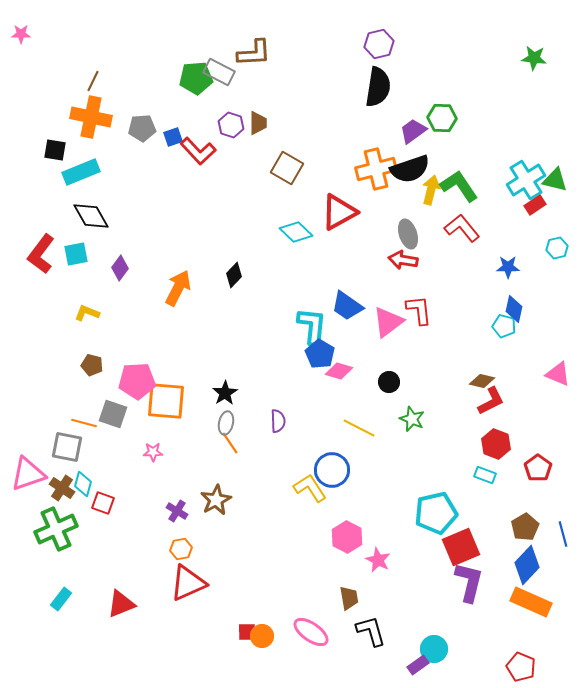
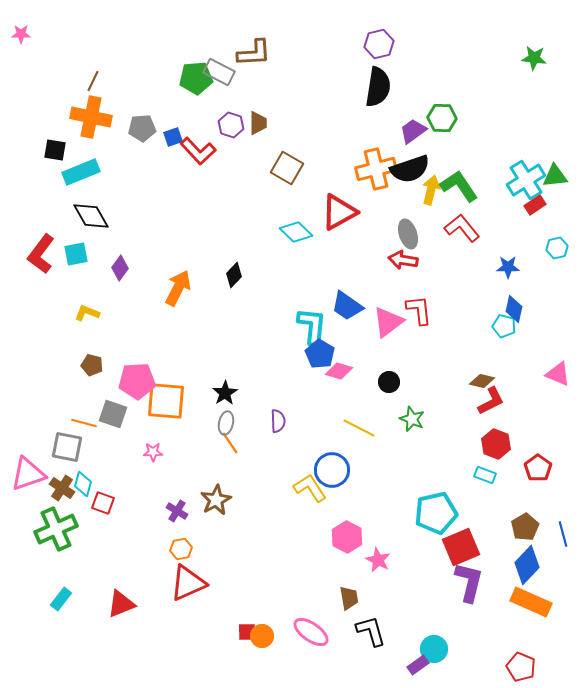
green triangle at (555, 180): moved 4 px up; rotated 20 degrees counterclockwise
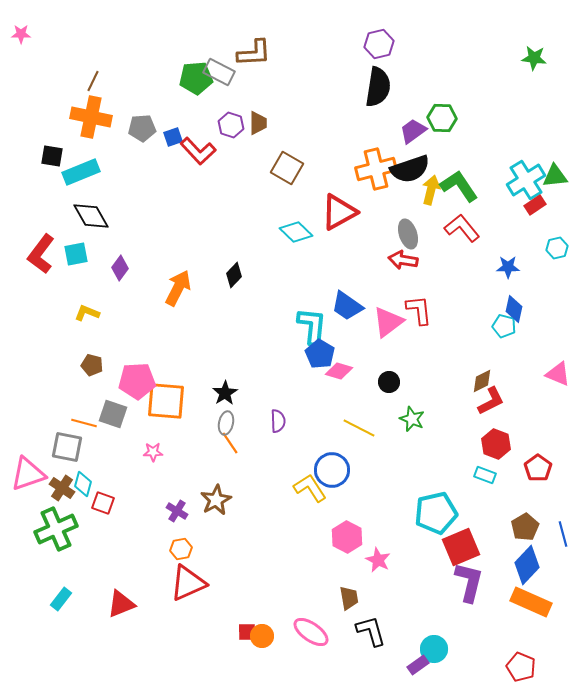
black square at (55, 150): moved 3 px left, 6 px down
brown diamond at (482, 381): rotated 40 degrees counterclockwise
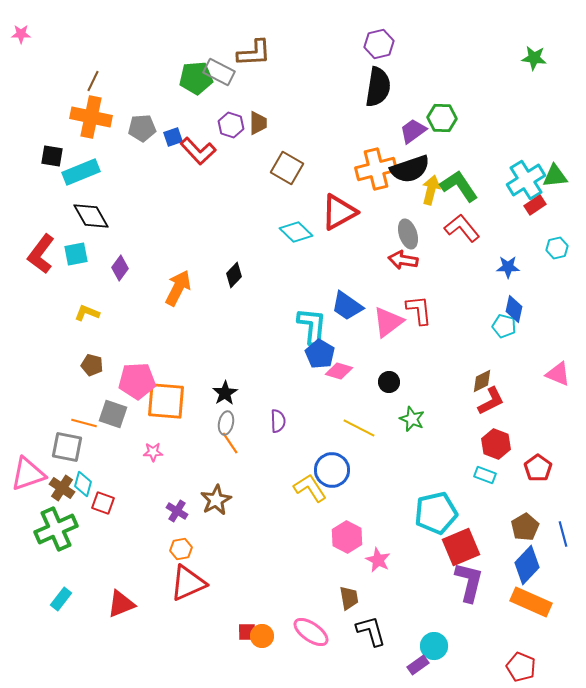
cyan circle at (434, 649): moved 3 px up
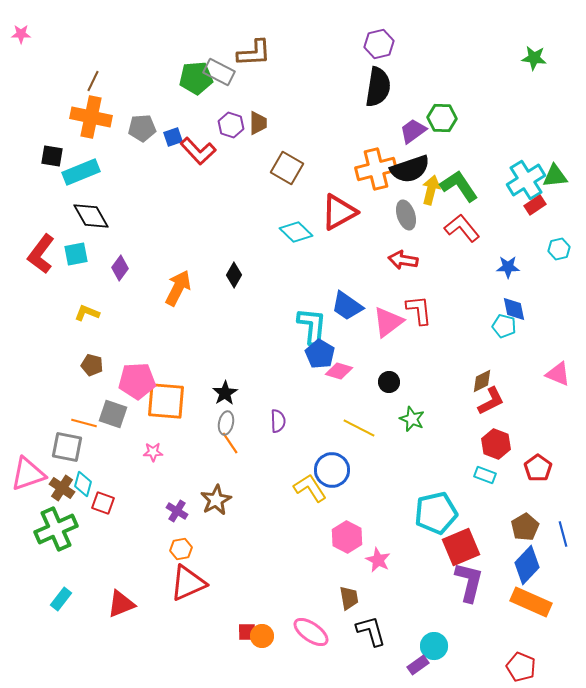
gray ellipse at (408, 234): moved 2 px left, 19 px up
cyan hexagon at (557, 248): moved 2 px right, 1 px down
black diamond at (234, 275): rotated 15 degrees counterclockwise
blue diamond at (514, 309): rotated 24 degrees counterclockwise
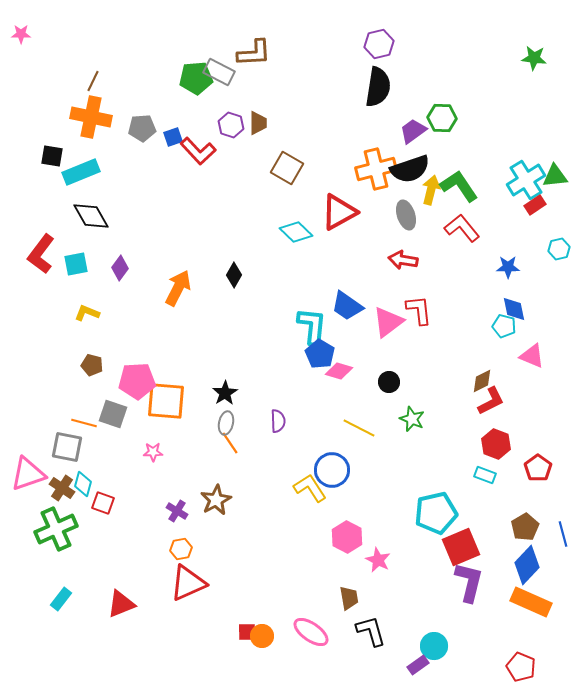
cyan square at (76, 254): moved 10 px down
pink triangle at (558, 374): moved 26 px left, 18 px up
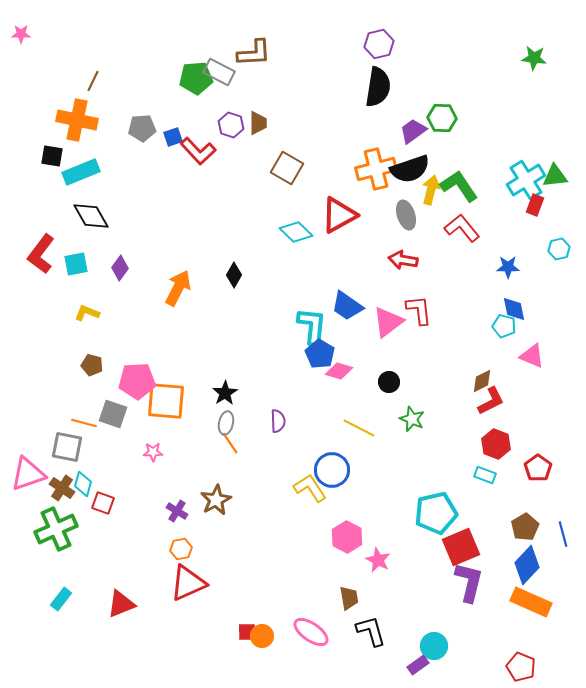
orange cross at (91, 117): moved 14 px left, 3 px down
red rectangle at (535, 205): rotated 35 degrees counterclockwise
red triangle at (339, 212): moved 3 px down
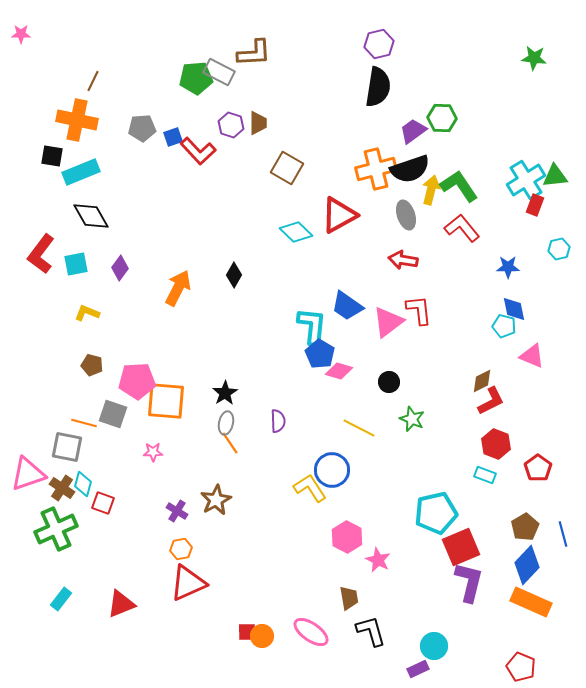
purple rectangle at (418, 665): moved 4 px down; rotated 10 degrees clockwise
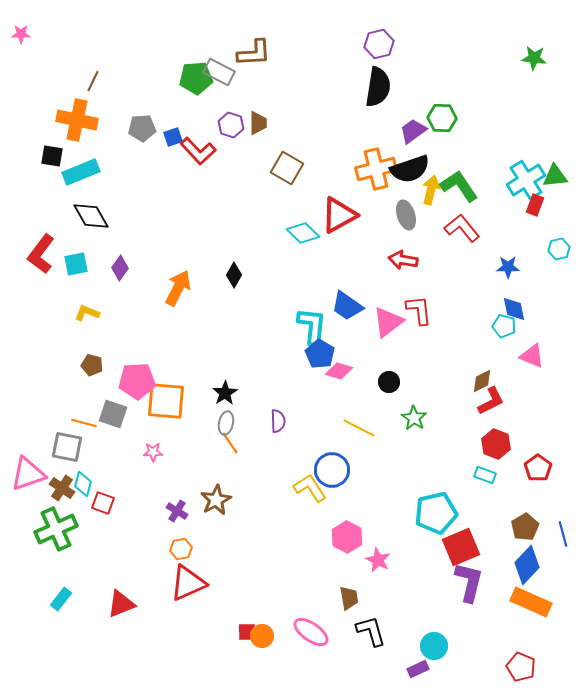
cyan diamond at (296, 232): moved 7 px right, 1 px down
green star at (412, 419): moved 2 px right, 1 px up; rotated 10 degrees clockwise
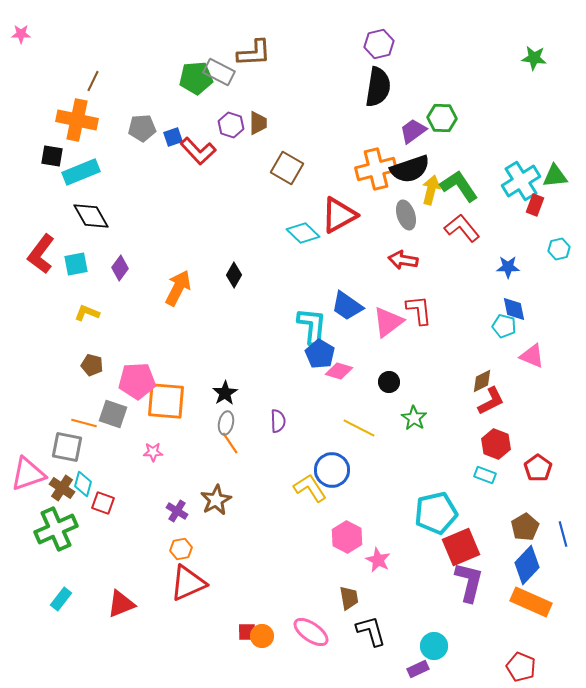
cyan cross at (526, 180): moved 5 px left, 1 px down
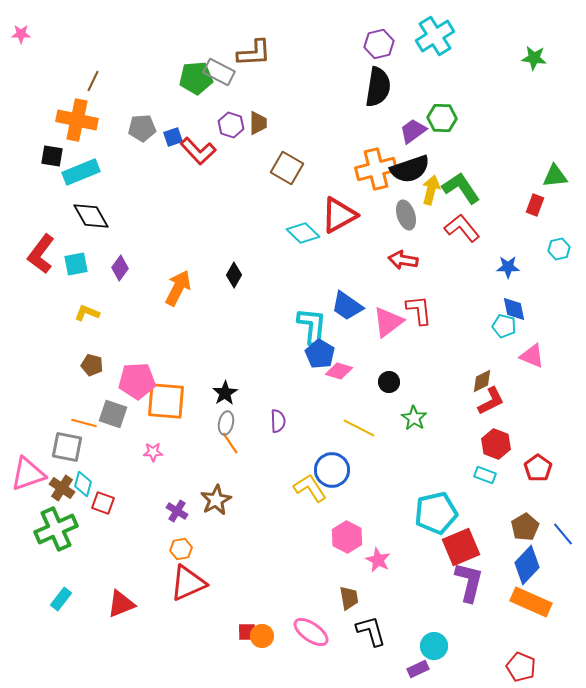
cyan cross at (521, 181): moved 86 px left, 145 px up
green L-shape at (459, 186): moved 2 px right, 2 px down
blue line at (563, 534): rotated 25 degrees counterclockwise
